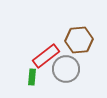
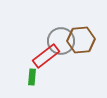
brown hexagon: moved 2 px right
gray circle: moved 5 px left, 28 px up
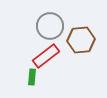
gray circle: moved 11 px left, 15 px up
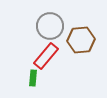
red rectangle: rotated 12 degrees counterclockwise
green rectangle: moved 1 px right, 1 px down
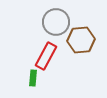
gray circle: moved 6 px right, 4 px up
red rectangle: rotated 12 degrees counterclockwise
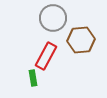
gray circle: moved 3 px left, 4 px up
green rectangle: rotated 14 degrees counterclockwise
